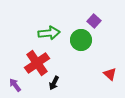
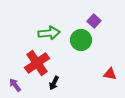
red triangle: rotated 32 degrees counterclockwise
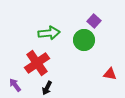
green circle: moved 3 px right
black arrow: moved 7 px left, 5 px down
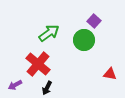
green arrow: rotated 30 degrees counterclockwise
red cross: moved 1 px right, 1 px down; rotated 15 degrees counterclockwise
purple arrow: rotated 80 degrees counterclockwise
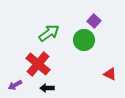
red triangle: rotated 16 degrees clockwise
black arrow: rotated 64 degrees clockwise
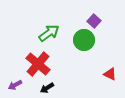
black arrow: rotated 32 degrees counterclockwise
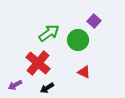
green circle: moved 6 px left
red cross: moved 1 px up
red triangle: moved 26 px left, 2 px up
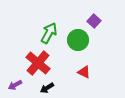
green arrow: rotated 25 degrees counterclockwise
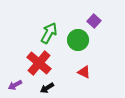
red cross: moved 1 px right
